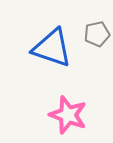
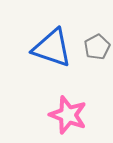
gray pentagon: moved 13 px down; rotated 15 degrees counterclockwise
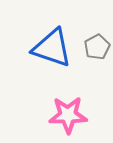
pink star: rotated 21 degrees counterclockwise
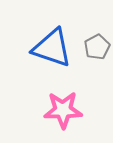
pink star: moved 5 px left, 5 px up
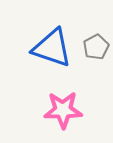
gray pentagon: moved 1 px left
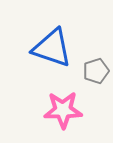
gray pentagon: moved 24 px down; rotated 10 degrees clockwise
